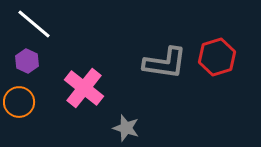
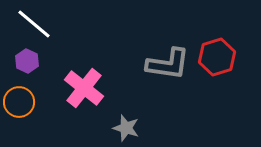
gray L-shape: moved 3 px right, 1 px down
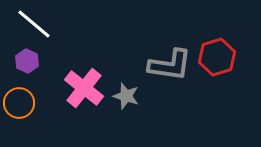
gray L-shape: moved 2 px right, 1 px down
orange circle: moved 1 px down
gray star: moved 32 px up
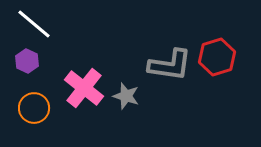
orange circle: moved 15 px right, 5 px down
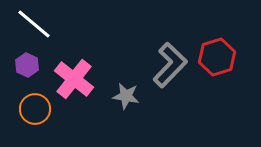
purple hexagon: moved 4 px down
gray L-shape: rotated 54 degrees counterclockwise
pink cross: moved 10 px left, 9 px up
gray star: rotated 8 degrees counterclockwise
orange circle: moved 1 px right, 1 px down
